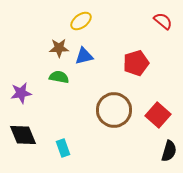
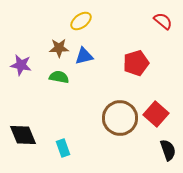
purple star: moved 28 px up; rotated 20 degrees clockwise
brown circle: moved 6 px right, 8 px down
red square: moved 2 px left, 1 px up
black semicircle: moved 1 px left, 1 px up; rotated 35 degrees counterclockwise
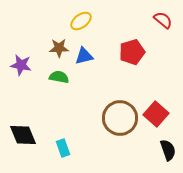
red semicircle: moved 1 px up
red pentagon: moved 4 px left, 11 px up
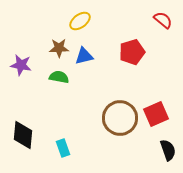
yellow ellipse: moved 1 px left
red square: rotated 25 degrees clockwise
black diamond: rotated 28 degrees clockwise
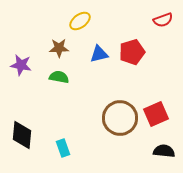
red semicircle: rotated 120 degrees clockwise
blue triangle: moved 15 px right, 2 px up
black diamond: moved 1 px left
black semicircle: moved 4 px left, 1 px down; rotated 65 degrees counterclockwise
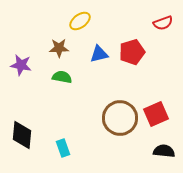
red semicircle: moved 3 px down
green semicircle: moved 3 px right
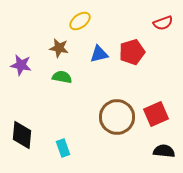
brown star: rotated 12 degrees clockwise
brown circle: moved 3 px left, 1 px up
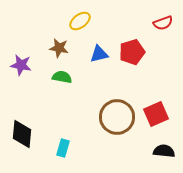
black diamond: moved 1 px up
cyan rectangle: rotated 36 degrees clockwise
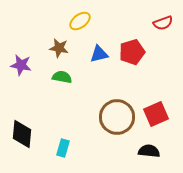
black semicircle: moved 15 px left
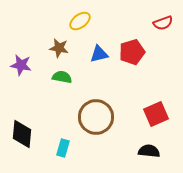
brown circle: moved 21 px left
